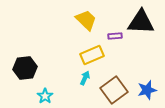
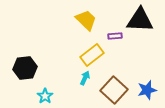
black triangle: moved 1 px left, 2 px up
yellow rectangle: rotated 15 degrees counterclockwise
brown square: rotated 12 degrees counterclockwise
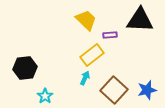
purple rectangle: moved 5 px left, 1 px up
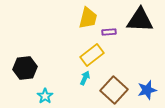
yellow trapezoid: moved 2 px right, 2 px up; rotated 60 degrees clockwise
purple rectangle: moved 1 px left, 3 px up
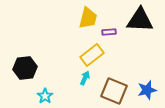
brown square: moved 1 px down; rotated 20 degrees counterclockwise
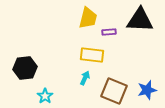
yellow rectangle: rotated 45 degrees clockwise
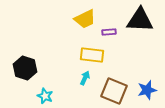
yellow trapezoid: moved 3 px left, 1 px down; rotated 50 degrees clockwise
black hexagon: rotated 25 degrees clockwise
cyan star: rotated 14 degrees counterclockwise
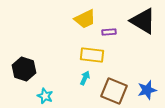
black triangle: moved 3 px right, 1 px down; rotated 28 degrees clockwise
black hexagon: moved 1 px left, 1 px down
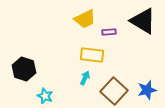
brown square: rotated 20 degrees clockwise
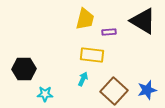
yellow trapezoid: rotated 50 degrees counterclockwise
black hexagon: rotated 20 degrees counterclockwise
cyan arrow: moved 2 px left, 1 px down
cyan star: moved 2 px up; rotated 21 degrees counterclockwise
